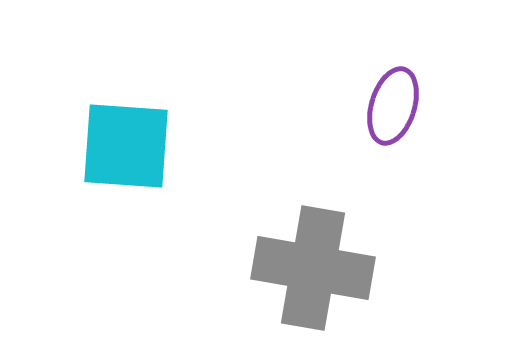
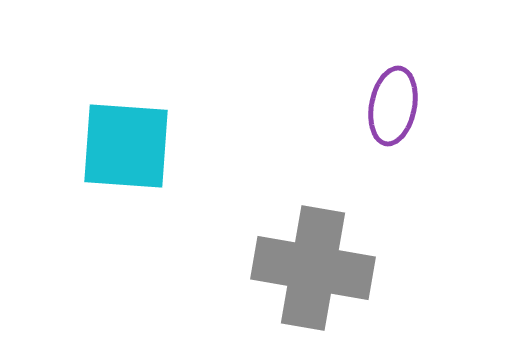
purple ellipse: rotated 6 degrees counterclockwise
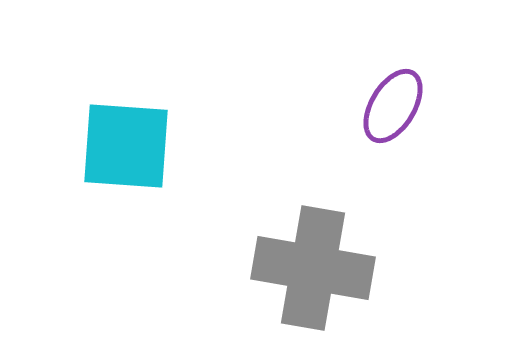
purple ellipse: rotated 20 degrees clockwise
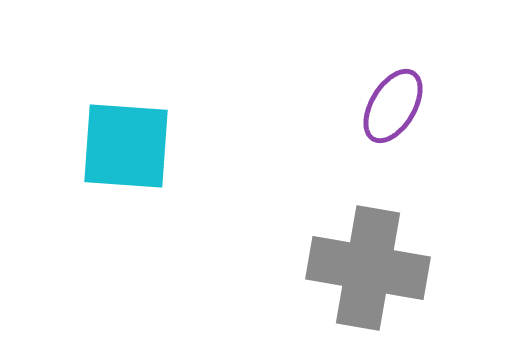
gray cross: moved 55 px right
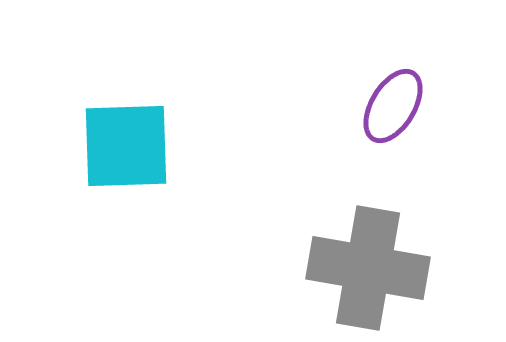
cyan square: rotated 6 degrees counterclockwise
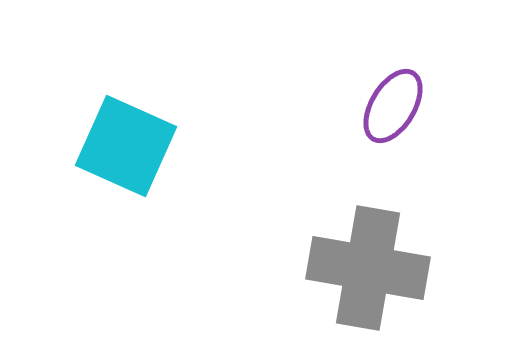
cyan square: rotated 26 degrees clockwise
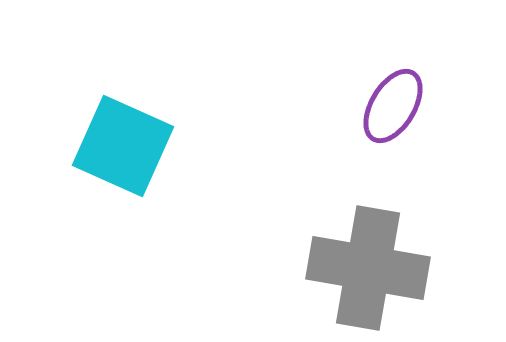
cyan square: moved 3 px left
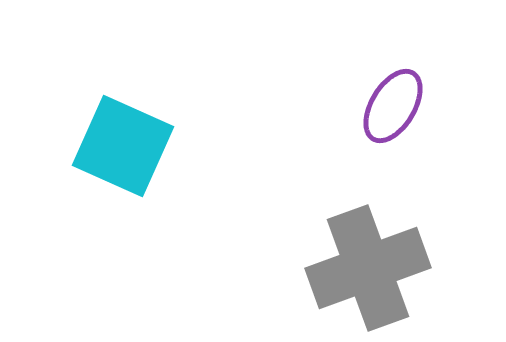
gray cross: rotated 30 degrees counterclockwise
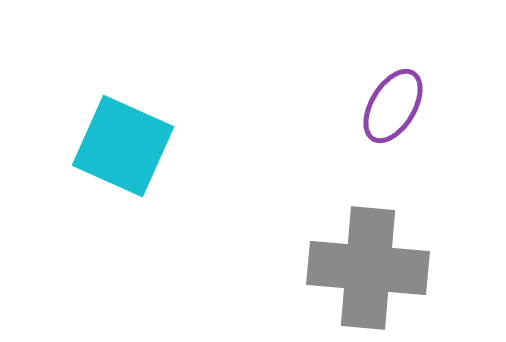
gray cross: rotated 25 degrees clockwise
